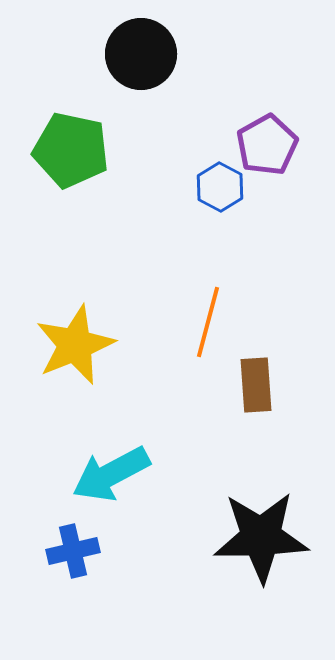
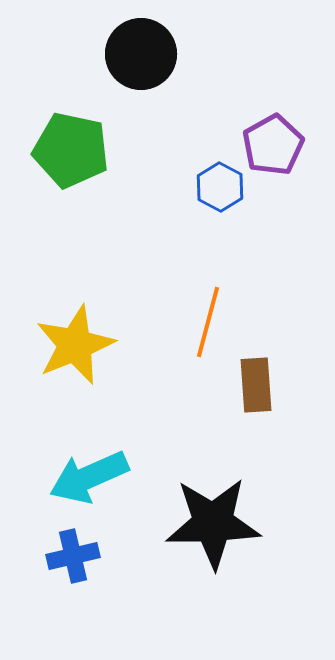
purple pentagon: moved 6 px right
cyan arrow: moved 22 px left, 3 px down; rotated 4 degrees clockwise
black star: moved 48 px left, 14 px up
blue cross: moved 5 px down
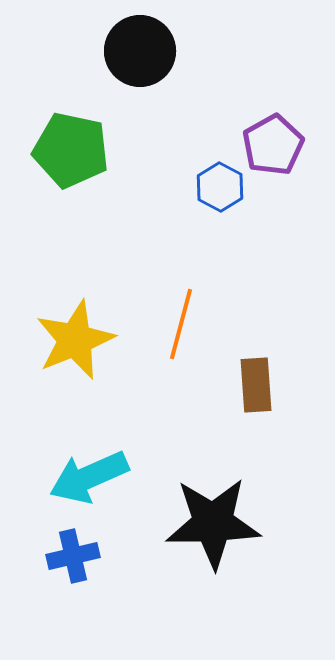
black circle: moved 1 px left, 3 px up
orange line: moved 27 px left, 2 px down
yellow star: moved 5 px up
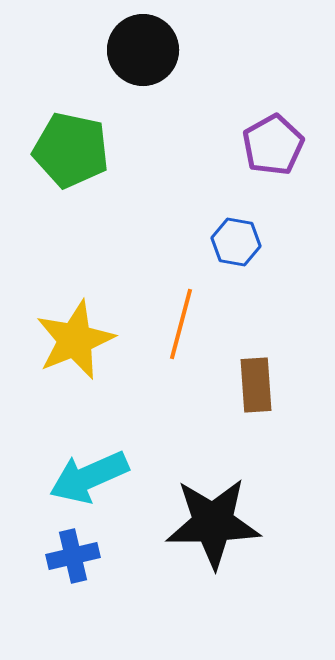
black circle: moved 3 px right, 1 px up
blue hexagon: moved 16 px right, 55 px down; rotated 18 degrees counterclockwise
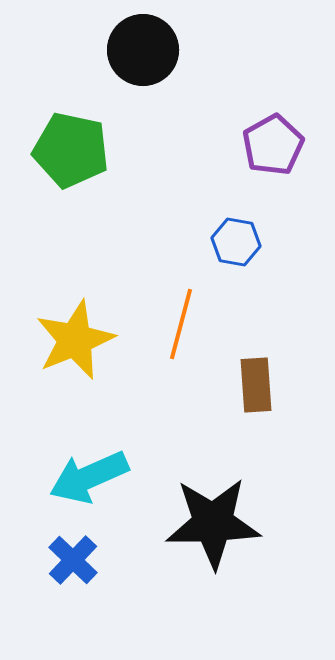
blue cross: moved 4 px down; rotated 33 degrees counterclockwise
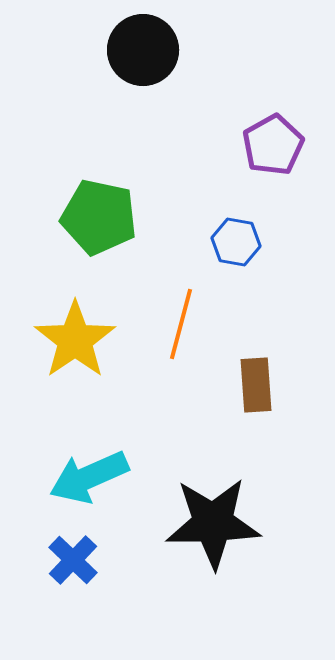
green pentagon: moved 28 px right, 67 px down
yellow star: rotated 12 degrees counterclockwise
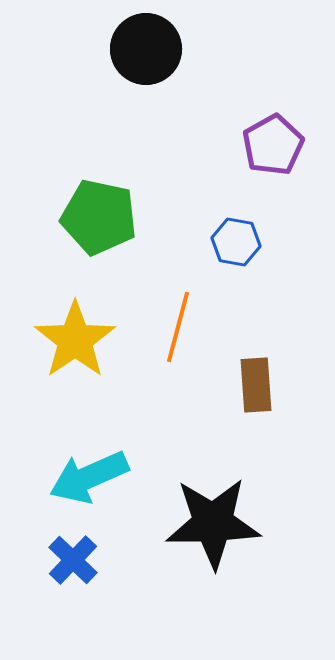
black circle: moved 3 px right, 1 px up
orange line: moved 3 px left, 3 px down
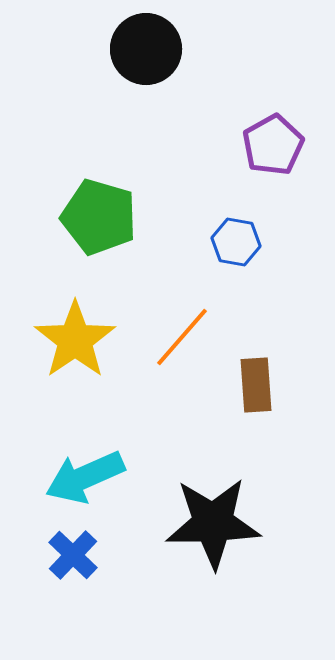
green pentagon: rotated 4 degrees clockwise
orange line: moved 4 px right, 10 px down; rotated 26 degrees clockwise
cyan arrow: moved 4 px left
blue cross: moved 5 px up
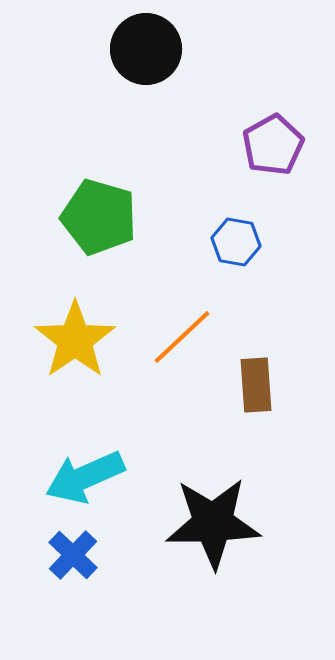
orange line: rotated 6 degrees clockwise
